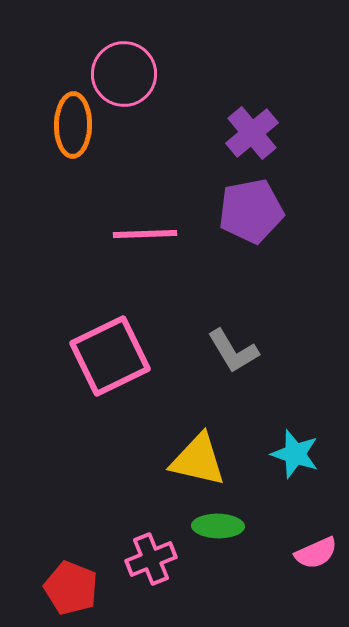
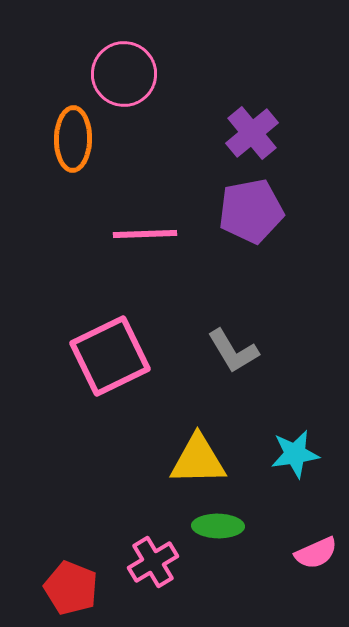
orange ellipse: moved 14 px down
cyan star: rotated 27 degrees counterclockwise
yellow triangle: rotated 14 degrees counterclockwise
pink cross: moved 2 px right, 3 px down; rotated 9 degrees counterclockwise
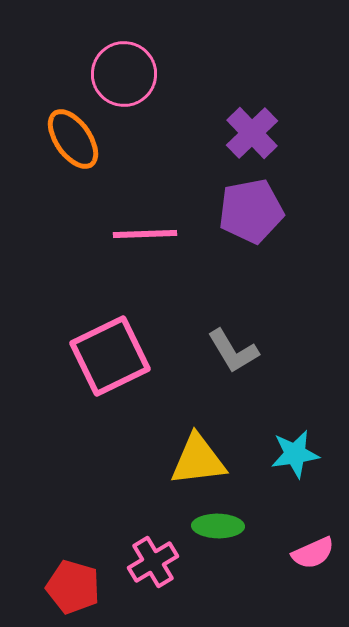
purple cross: rotated 4 degrees counterclockwise
orange ellipse: rotated 36 degrees counterclockwise
yellow triangle: rotated 6 degrees counterclockwise
pink semicircle: moved 3 px left
red pentagon: moved 2 px right, 1 px up; rotated 6 degrees counterclockwise
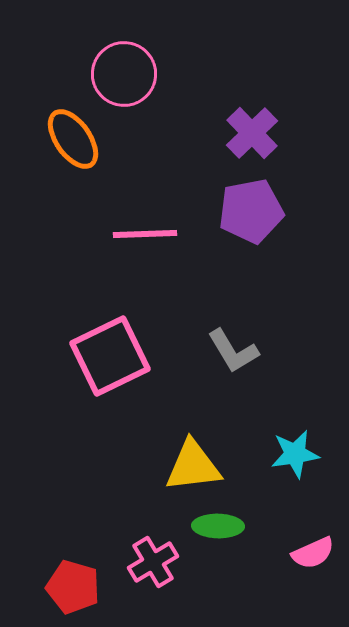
yellow triangle: moved 5 px left, 6 px down
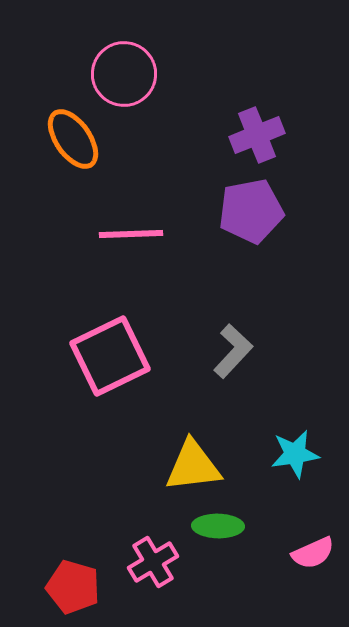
purple cross: moved 5 px right, 2 px down; rotated 22 degrees clockwise
pink line: moved 14 px left
gray L-shape: rotated 106 degrees counterclockwise
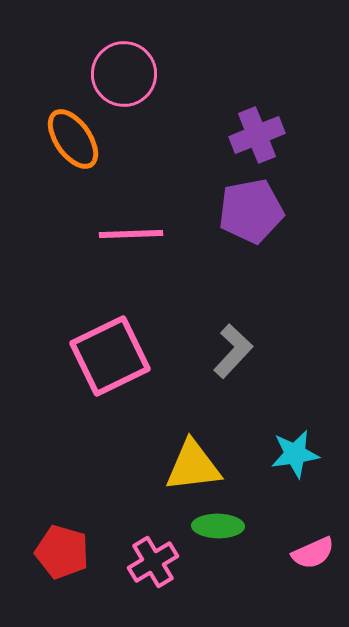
red pentagon: moved 11 px left, 35 px up
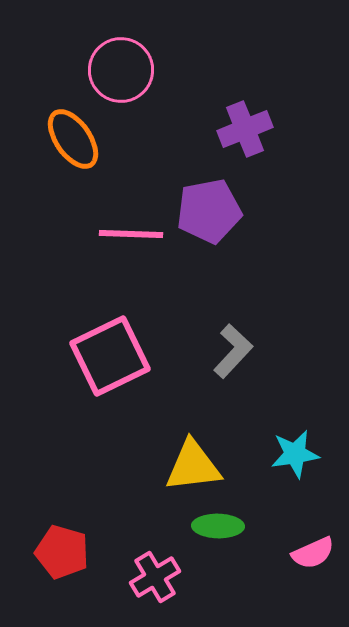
pink circle: moved 3 px left, 4 px up
purple cross: moved 12 px left, 6 px up
purple pentagon: moved 42 px left
pink line: rotated 4 degrees clockwise
pink cross: moved 2 px right, 15 px down
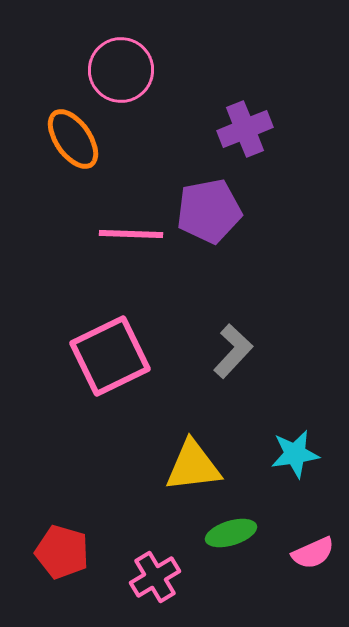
green ellipse: moved 13 px right, 7 px down; rotated 18 degrees counterclockwise
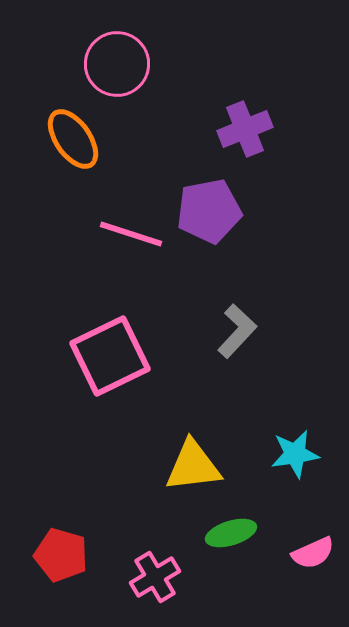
pink circle: moved 4 px left, 6 px up
pink line: rotated 16 degrees clockwise
gray L-shape: moved 4 px right, 20 px up
red pentagon: moved 1 px left, 3 px down
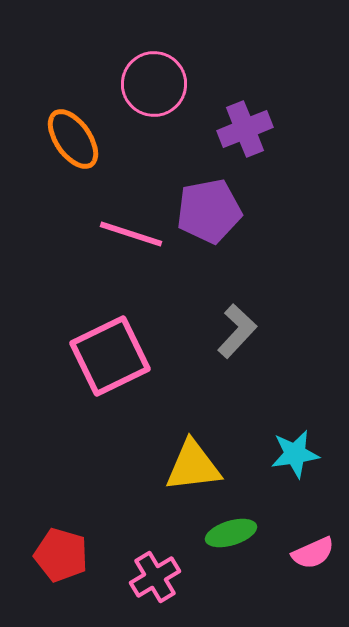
pink circle: moved 37 px right, 20 px down
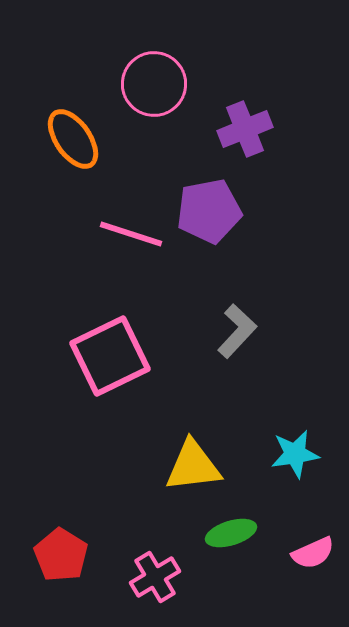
red pentagon: rotated 16 degrees clockwise
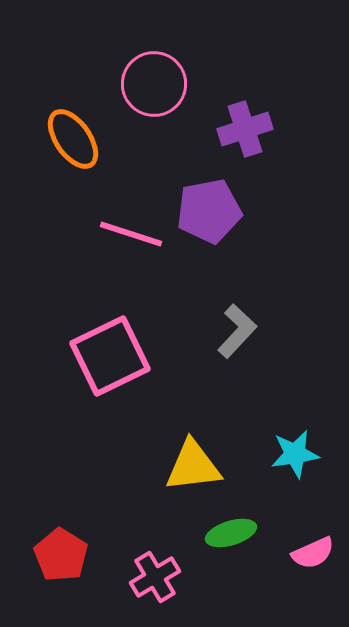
purple cross: rotated 4 degrees clockwise
